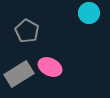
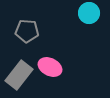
gray pentagon: rotated 25 degrees counterclockwise
gray rectangle: moved 1 px down; rotated 20 degrees counterclockwise
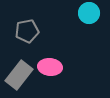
gray pentagon: rotated 15 degrees counterclockwise
pink ellipse: rotated 20 degrees counterclockwise
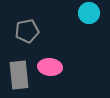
gray rectangle: rotated 44 degrees counterclockwise
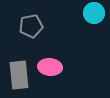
cyan circle: moved 5 px right
gray pentagon: moved 4 px right, 5 px up
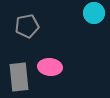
gray pentagon: moved 4 px left
gray rectangle: moved 2 px down
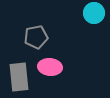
gray pentagon: moved 9 px right, 11 px down
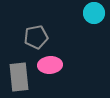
pink ellipse: moved 2 px up; rotated 10 degrees counterclockwise
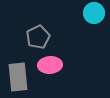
gray pentagon: moved 2 px right; rotated 15 degrees counterclockwise
gray rectangle: moved 1 px left
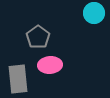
gray pentagon: rotated 10 degrees counterclockwise
gray rectangle: moved 2 px down
